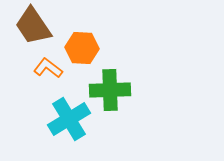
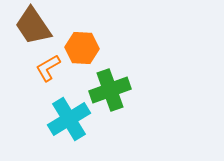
orange L-shape: rotated 68 degrees counterclockwise
green cross: rotated 18 degrees counterclockwise
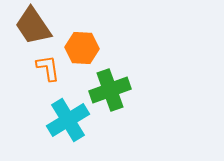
orange L-shape: rotated 112 degrees clockwise
cyan cross: moved 1 px left, 1 px down
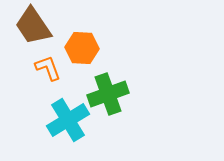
orange L-shape: rotated 12 degrees counterclockwise
green cross: moved 2 px left, 4 px down
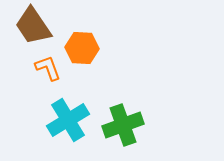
green cross: moved 15 px right, 31 px down
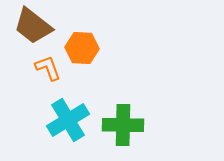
brown trapezoid: rotated 18 degrees counterclockwise
green cross: rotated 21 degrees clockwise
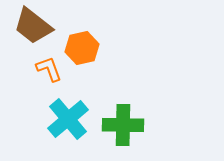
orange hexagon: rotated 16 degrees counterclockwise
orange L-shape: moved 1 px right, 1 px down
cyan cross: moved 1 px up; rotated 9 degrees counterclockwise
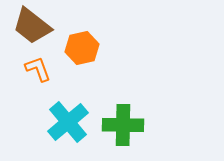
brown trapezoid: moved 1 px left
orange L-shape: moved 11 px left
cyan cross: moved 3 px down
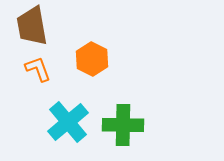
brown trapezoid: rotated 42 degrees clockwise
orange hexagon: moved 10 px right, 11 px down; rotated 20 degrees counterclockwise
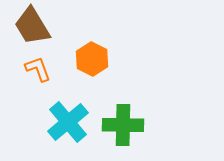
brown trapezoid: rotated 21 degrees counterclockwise
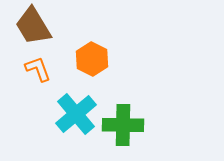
brown trapezoid: moved 1 px right
cyan cross: moved 8 px right, 8 px up
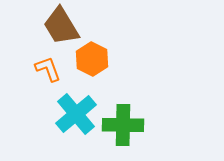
brown trapezoid: moved 28 px right
orange L-shape: moved 10 px right
